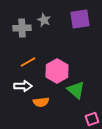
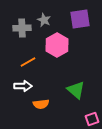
pink hexagon: moved 26 px up
orange semicircle: moved 2 px down
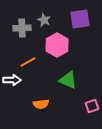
white arrow: moved 11 px left, 6 px up
green triangle: moved 8 px left, 10 px up; rotated 18 degrees counterclockwise
pink square: moved 13 px up
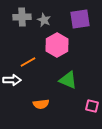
gray cross: moved 11 px up
pink square: rotated 32 degrees clockwise
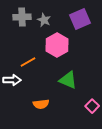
purple square: rotated 15 degrees counterclockwise
pink square: rotated 32 degrees clockwise
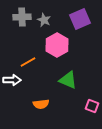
pink square: rotated 24 degrees counterclockwise
